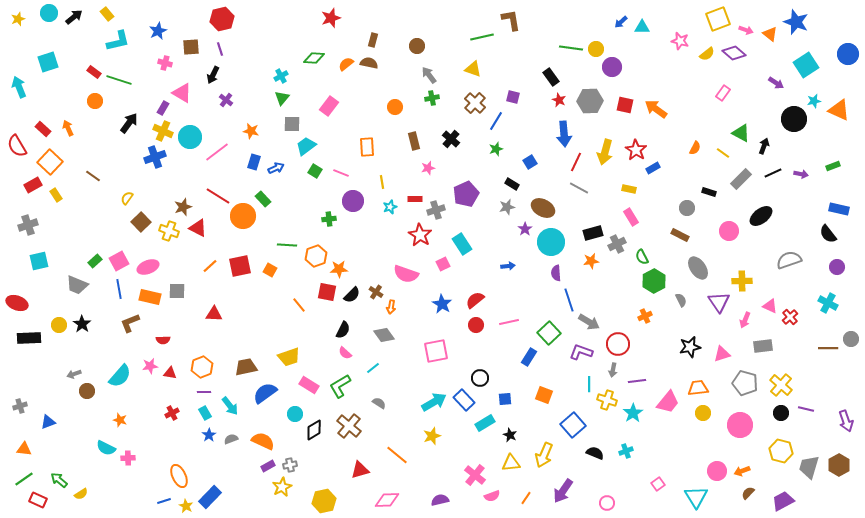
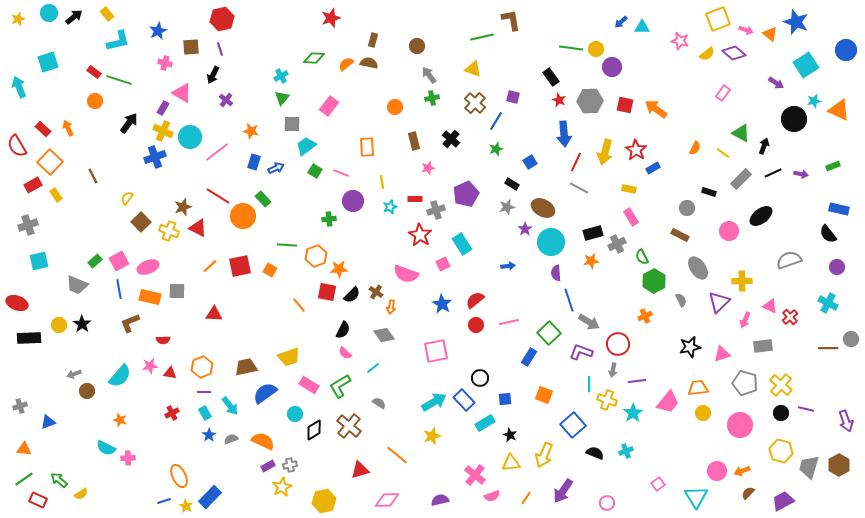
blue circle at (848, 54): moved 2 px left, 4 px up
brown line at (93, 176): rotated 28 degrees clockwise
purple triangle at (719, 302): rotated 20 degrees clockwise
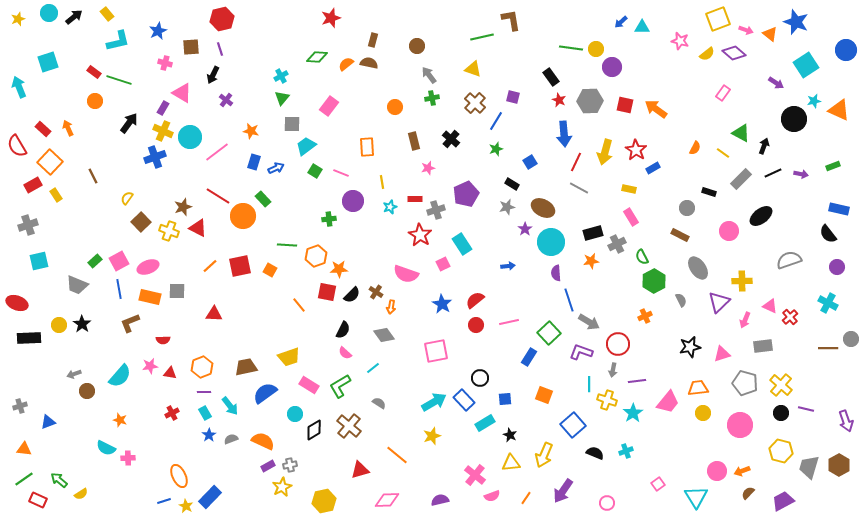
green diamond at (314, 58): moved 3 px right, 1 px up
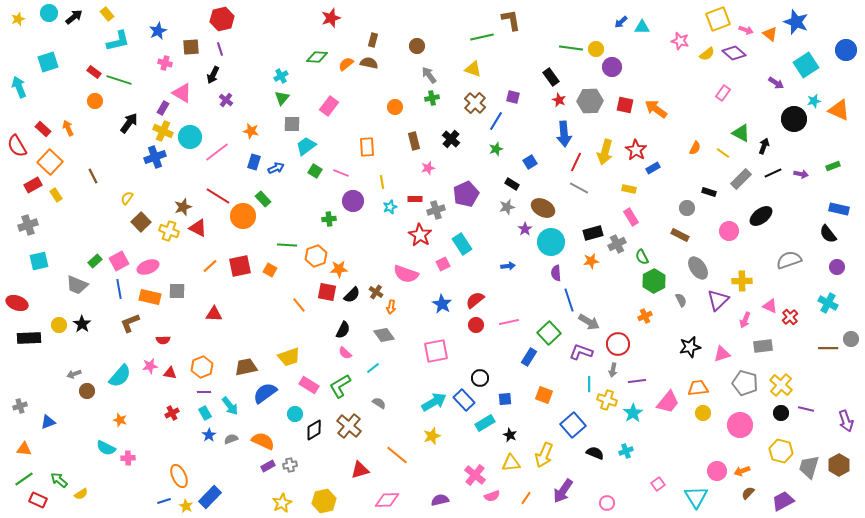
purple triangle at (719, 302): moved 1 px left, 2 px up
yellow star at (282, 487): moved 16 px down
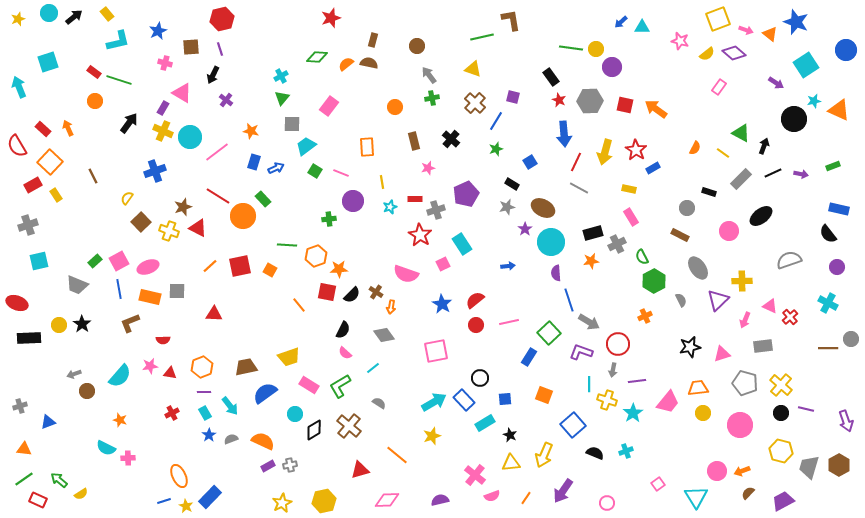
pink rectangle at (723, 93): moved 4 px left, 6 px up
blue cross at (155, 157): moved 14 px down
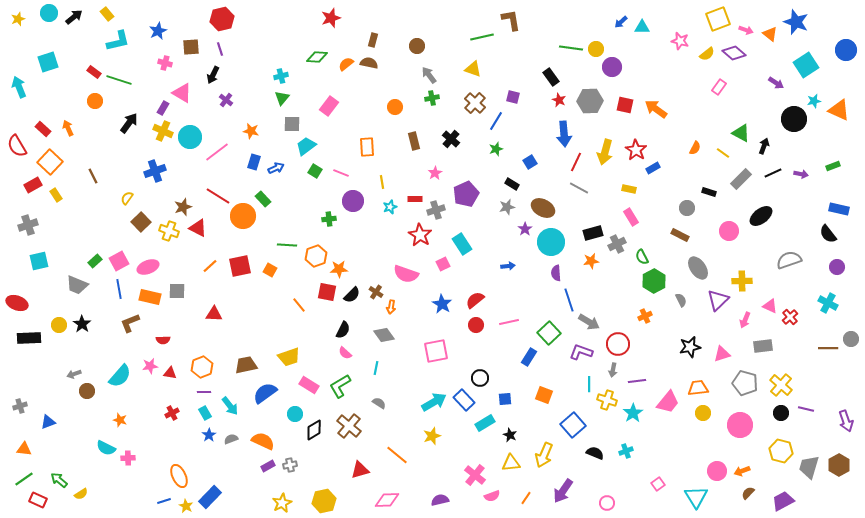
cyan cross at (281, 76): rotated 16 degrees clockwise
pink star at (428, 168): moved 7 px right, 5 px down; rotated 16 degrees counterclockwise
brown trapezoid at (246, 367): moved 2 px up
cyan line at (373, 368): moved 3 px right; rotated 40 degrees counterclockwise
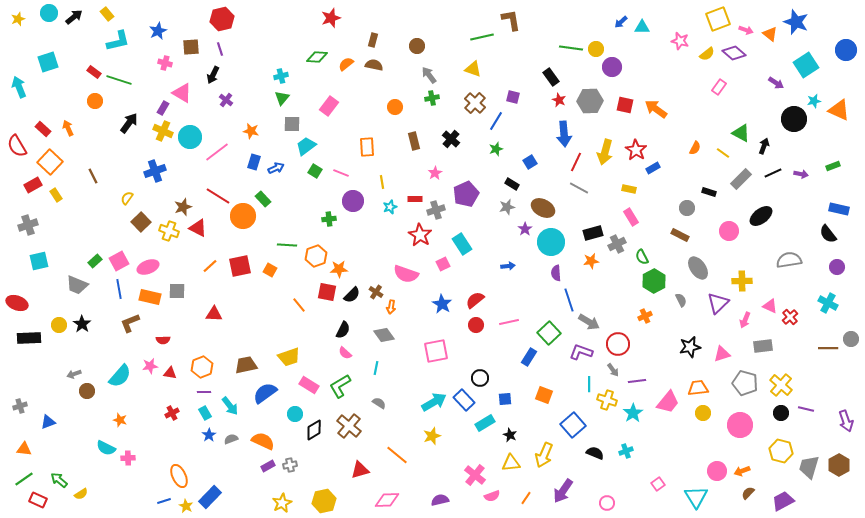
brown semicircle at (369, 63): moved 5 px right, 2 px down
gray semicircle at (789, 260): rotated 10 degrees clockwise
purple triangle at (718, 300): moved 3 px down
gray arrow at (613, 370): rotated 48 degrees counterclockwise
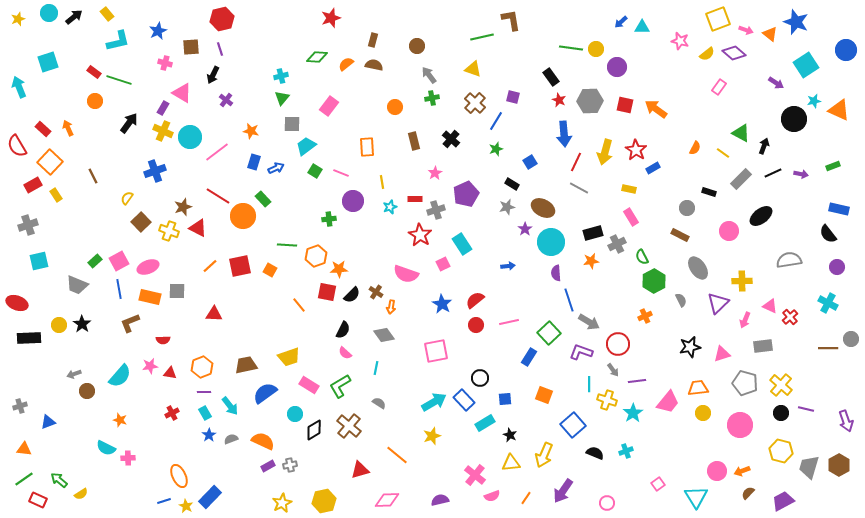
purple circle at (612, 67): moved 5 px right
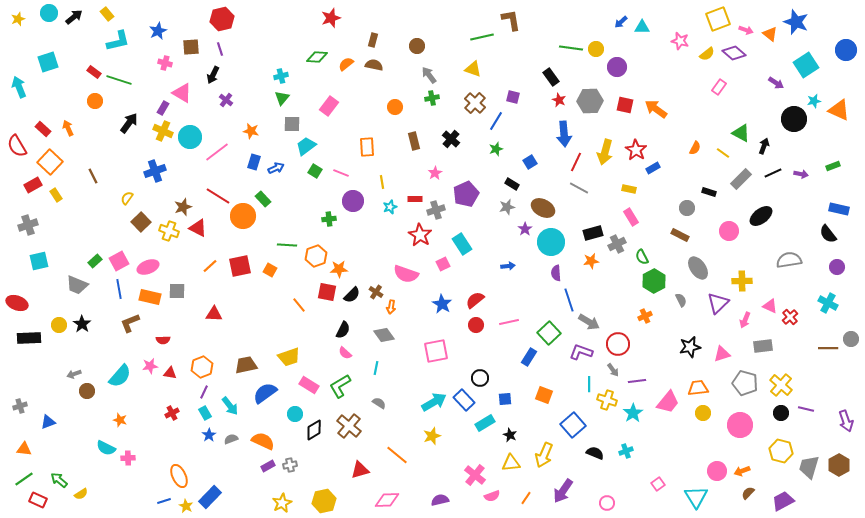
purple line at (204, 392): rotated 64 degrees counterclockwise
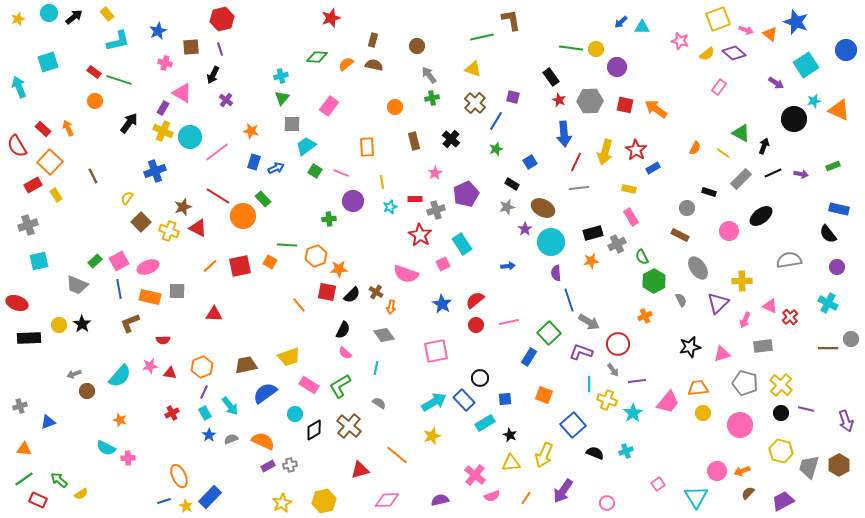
gray line at (579, 188): rotated 36 degrees counterclockwise
orange square at (270, 270): moved 8 px up
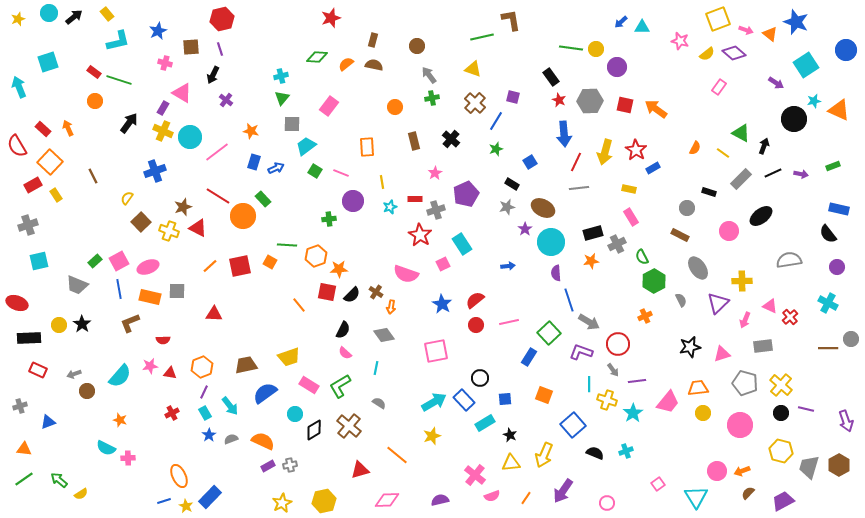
red rectangle at (38, 500): moved 130 px up
